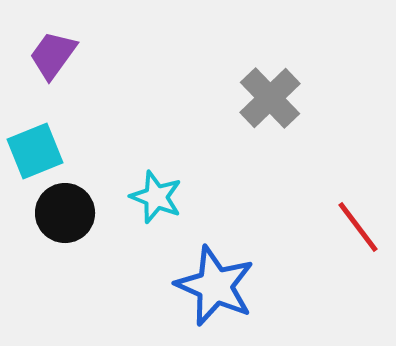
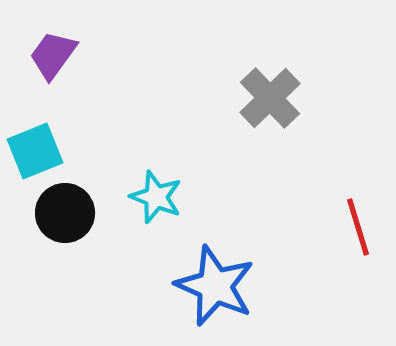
red line: rotated 20 degrees clockwise
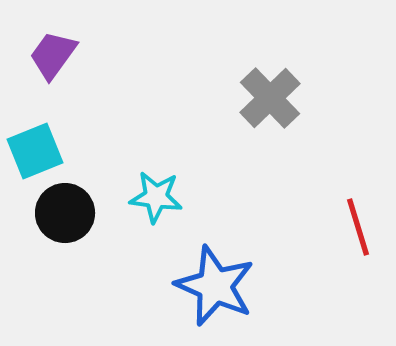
cyan star: rotated 14 degrees counterclockwise
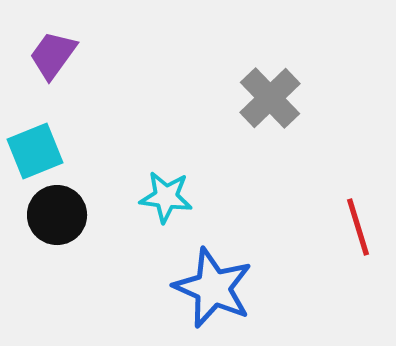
cyan star: moved 10 px right
black circle: moved 8 px left, 2 px down
blue star: moved 2 px left, 2 px down
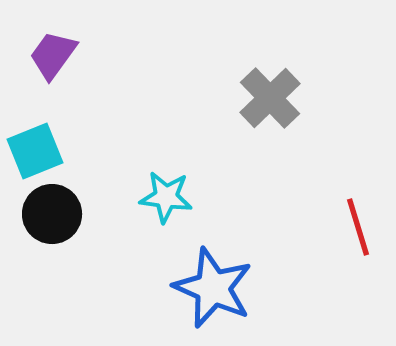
black circle: moved 5 px left, 1 px up
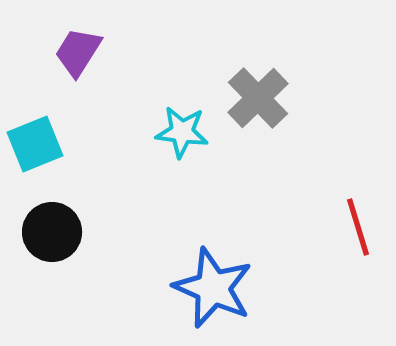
purple trapezoid: moved 25 px right, 3 px up; rotated 4 degrees counterclockwise
gray cross: moved 12 px left
cyan square: moved 7 px up
cyan star: moved 16 px right, 65 px up
black circle: moved 18 px down
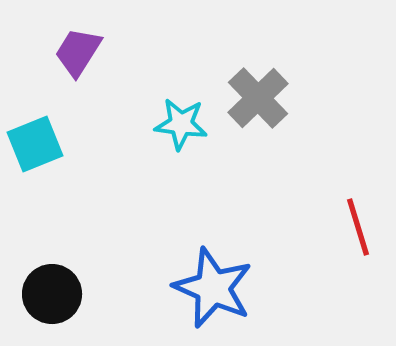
cyan star: moved 1 px left, 8 px up
black circle: moved 62 px down
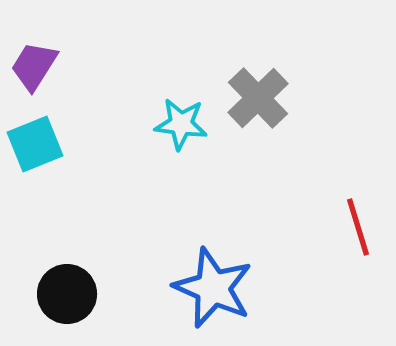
purple trapezoid: moved 44 px left, 14 px down
black circle: moved 15 px right
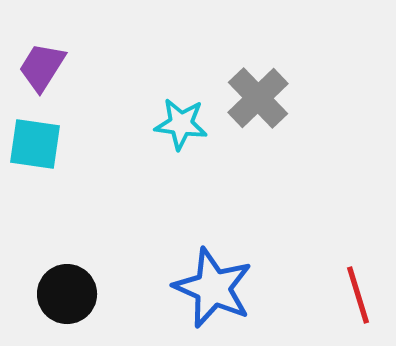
purple trapezoid: moved 8 px right, 1 px down
cyan square: rotated 30 degrees clockwise
red line: moved 68 px down
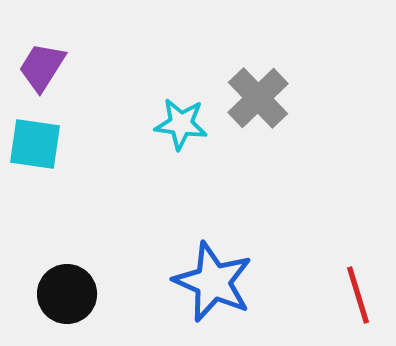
blue star: moved 6 px up
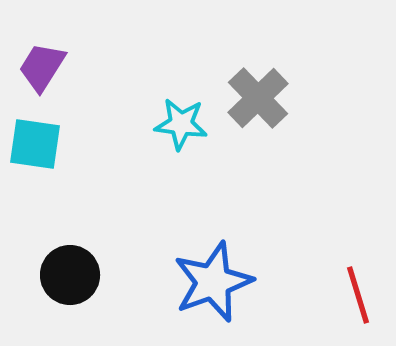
blue star: rotated 28 degrees clockwise
black circle: moved 3 px right, 19 px up
